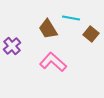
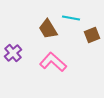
brown square: moved 1 px right, 1 px down; rotated 28 degrees clockwise
purple cross: moved 1 px right, 7 px down
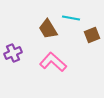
purple cross: rotated 18 degrees clockwise
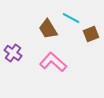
cyan line: rotated 18 degrees clockwise
brown square: moved 1 px left, 1 px up
purple cross: rotated 30 degrees counterclockwise
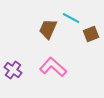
brown trapezoid: rotated 55 degrees clockwise
purple cross: moved 17 px down
pink L-shape: moved 5 px down
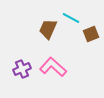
purple cross: moved 9 px right, 1 px up; rotated 30 degrees clockwise
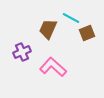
brown square: moved 4 px left, 1 px up
purple cross: moved 17 px up
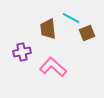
brown trapezoid: rotated 30 degrees counterclockwise
purple cross: rotated 12 degrees clockwise
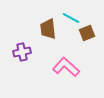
pink L-shape: moved 13 px right
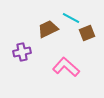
brown trapezoid: rotated 70 degrees clockwise
